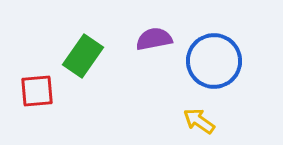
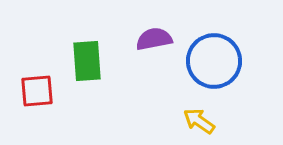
green rectangle: moved 4 px right, 5 px down; rotated 39 degrees counterclockwise
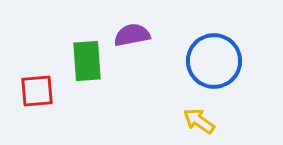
purple semicircle: moved 22 px left, 4 px up
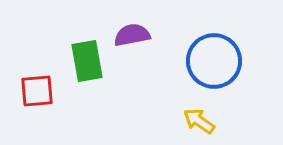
green rectangle: rotated 6 degrees counterclockwise
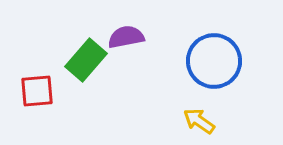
purple semicircle: moved 6 px left, 2 px down
green rectangle: moved 1 px left, 1 px up; rotated 51 degrees clockwise
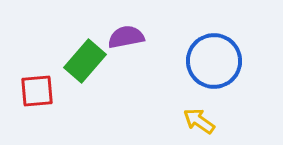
green rectangle: moved 1 px left, 1 px down
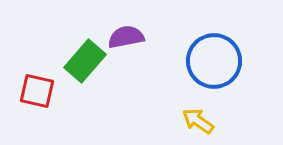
red square: rotated 18 degrees clockwise
yellow arrow: moved 1 px left
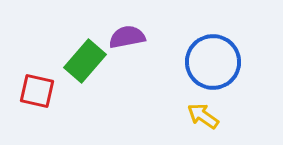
purple semicircle: moved 1 px right
blue circle: moved 1 px left, 1 px down
yellow arrow: moved 5 px right, 5 px up
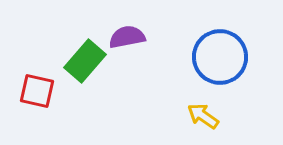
blue circle: moved 7 px right, 5 px up
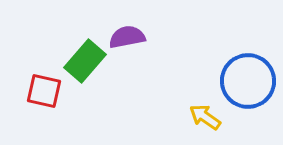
blue circle: moved 28 px right, 24 px down
red square: moved 7 px right
yellow arrow: moved 2 px right, 1 px down
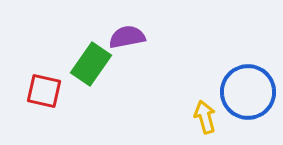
green rectangle: moved 6 px right, 3 px down; rotated 6 degrees counterclockwise
blue circle: moved 11 px down
yellow arrow: rotated 40 degrees clockwise
